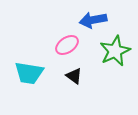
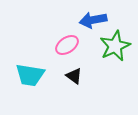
green star: moved 5 px up
cyan trapezoid: moved 1 px right, 2 px down
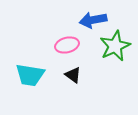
pink ellipse: rotated 20 degrees clockwise
black triangle: moved 1 px left, 1 px up
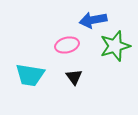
green star: rotated 8 degrees clockwise
black triangle: moved 1 px right, 2 px down; rotated 18 degrees clockwise
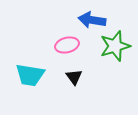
blue arrow: moved 1 px left; rotated 20 degrees clockwise
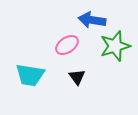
pink ellipse: rotated 20 degrees counterclockwise
black triangle: moved 3 px right
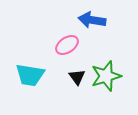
green star: moved 9 px left, 30 px down
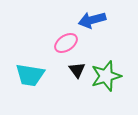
blue arrow: rotated 24 degrees counterclockwise
pink ellipse: moved 1 px left, 2 px up
black triangle: moved 7 px up
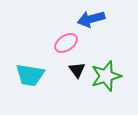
blue arrow: moved 1 px left, 1 px up
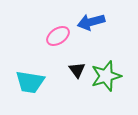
blue arrow: moved 3 px down
pink ellipse: moved 8 px left, 7 px up
cyan trapezoid: moved 7 px down
